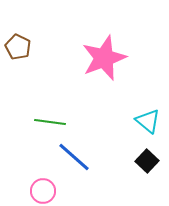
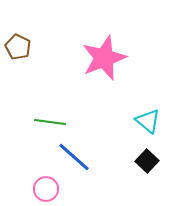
pink circle: moved 3 px right, 2 px up
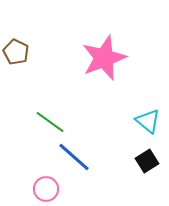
brown pentagon: moved 2 px left, 5 px down
green line: rotated 28 degrees clockwise
black square: rotated 15 degrees clockwise
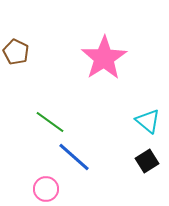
pink star: rotated 12 degrees counterclockwise
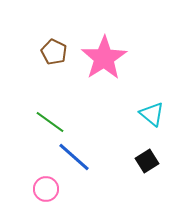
brown pentagon: moved 38 px right
cyan triangle: moved 4 px right, 7 px up
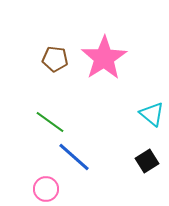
brown pentagon: moved 1 px right, 7 px down; rotated 20 degrees counterclockwise
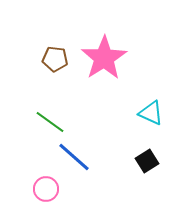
cyan triangle: moved 1 px left, 1 px up; rotated 16 degrees counterclockwise
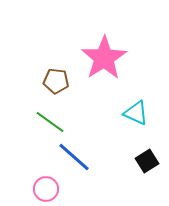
brown pentagon: moved 1 px right, 22 px down
cyan triangle: moved 15 px left
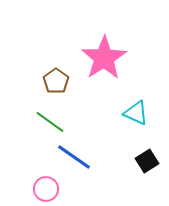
brown pentagon: rotated 30 degrees clockwise
blue line: rotated 6 degrees counterclockwise
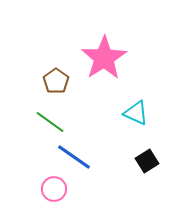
pink circle: moved 8 px right
